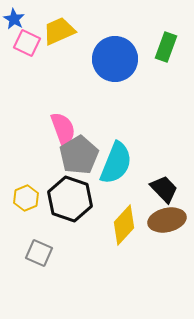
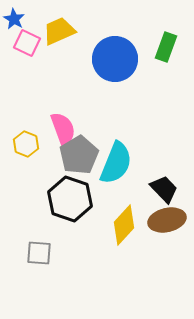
yellow hexagon: moved 54 px up; rotated 15 degrees counterclockwise
gray square: rotated 20 degrees counterclockwise
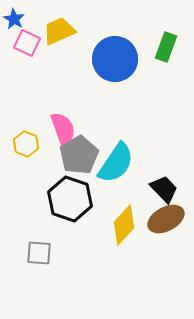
cyan semicircle: rotated 12 degrees clockwise
brown ellipse: moved 1 px left, 1 px up; rotated 15 degrees counterclockwise
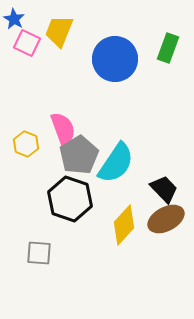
yellow trapezoid: rotated 44 degrees counterclockwise
green rectangle: moved 2 px right, 1 px down
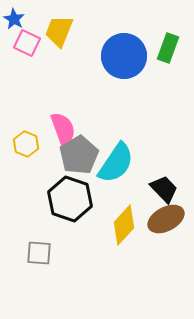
blue circle: moved 9 px right, 3 px up
